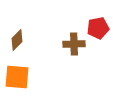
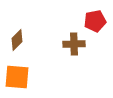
red pentagon: moved 3 px left, 7 px up
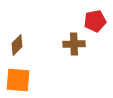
brown diamond: moved 5 px down
orange square: moved 1 px right, 3 px down
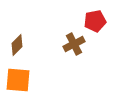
brown cross: rotated 25 degrees counterclockwise
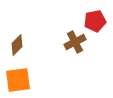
brown cross: moved 1 px right, 2 px up
orange square: rotated 12 degrees counterclockwise
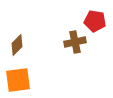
red pentagon: rotated 20 degrees clockwise
brown cross: rotated 15 degrees clockwise
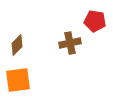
brown cross: moved 5 px left, 1 px down
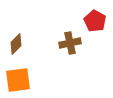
red pentagon: rotated 20 degrees clockwise
brown diamond: moved 1 px left, 1 px up
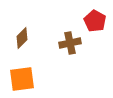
brown diamond: moved 6 px right, 6 px up
orange square: moved 4 px right, 1 px up
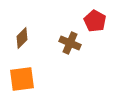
brown cross: rotated 35 degrees clockwise
